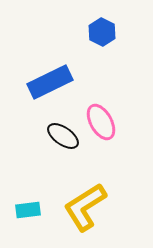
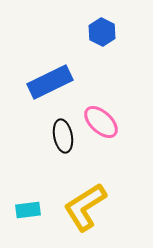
pink ellipse: rotated 18 degrees counterclockwise
black ellipse: rotated 44 degrees clockwise
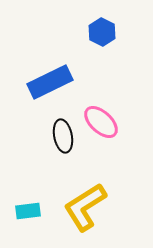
cyan rectangle: moved 1 px down
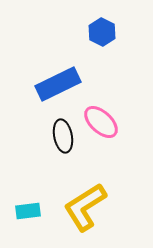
blue rectangle: moved 8 px right, 2 px down
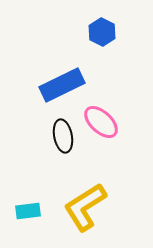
blue rectangle: moved 4 px right, 1 px down
